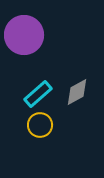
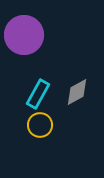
cyan rectangle: rotated 20 degrees counterclockwise
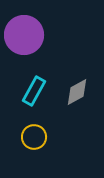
cyan rectangle: moved 4 px left, 3 px up
yellow circle: moved 6 px left, 12 px down
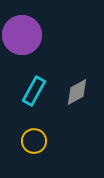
purple circle: moved 2 px left
yellow circle: moved 4 px down
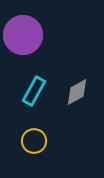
purple circle: moved 1 px right
